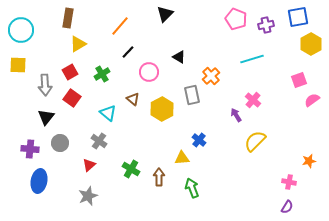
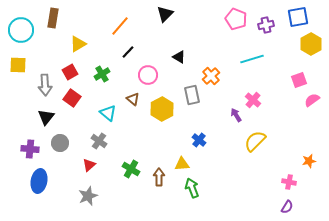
brown rectangle at (68, 18): moved 15 px left
pink circle at (149, 72): moved 1 px left, 3 px down
yellow triangle at (182, 158): moved 6 px down
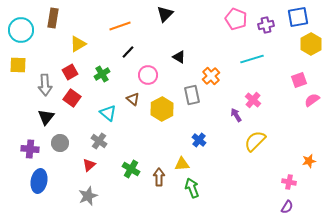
orange line at (120, 26): rotated 30 degrees clockwise
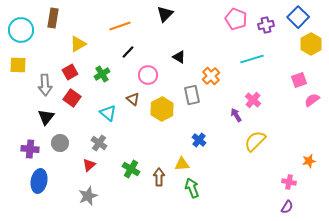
blue square at (298, 17): rotated 35 degrees counterclockwise
gray cross at (99, 141): moved 2 px down
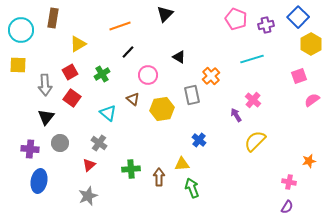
pink square at (299, 80): moved 4 px up
yellow hexagon at (162, 109): rotated 20 degrees clockwise
green cross at (131, 169): rotated 36 degrees counterclockwise
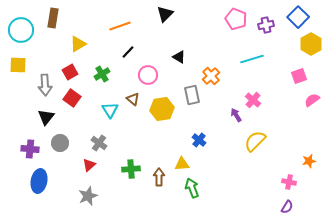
cyan triangle at (108, 113): moved 2 px right, 3 px up; rotated 18 degrees clockwise
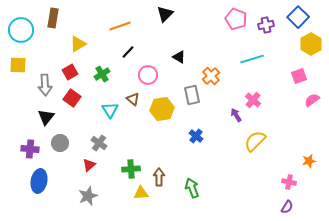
blue cross at (199, 140): moved 3 px left, 4 px up
yellow triangle at (182, 164): moved 41 px left, 29 px down
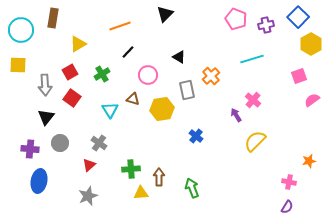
gray rectangle at (192, 95): moved 5 px left, 5 px up
brown triangle at (133, 99): rotated 24 degrees counterclockwise
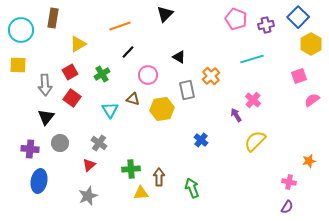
blue cross at (196, 136): moved 5 px right, 4 px down
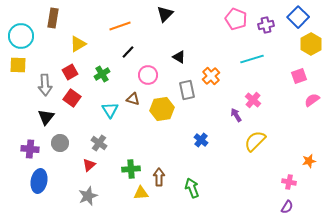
cyan circle at (21, 30): moved 6 px down
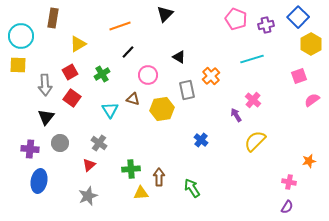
green arrow at (192, 188): rotated 12 degrees counterclockwise
